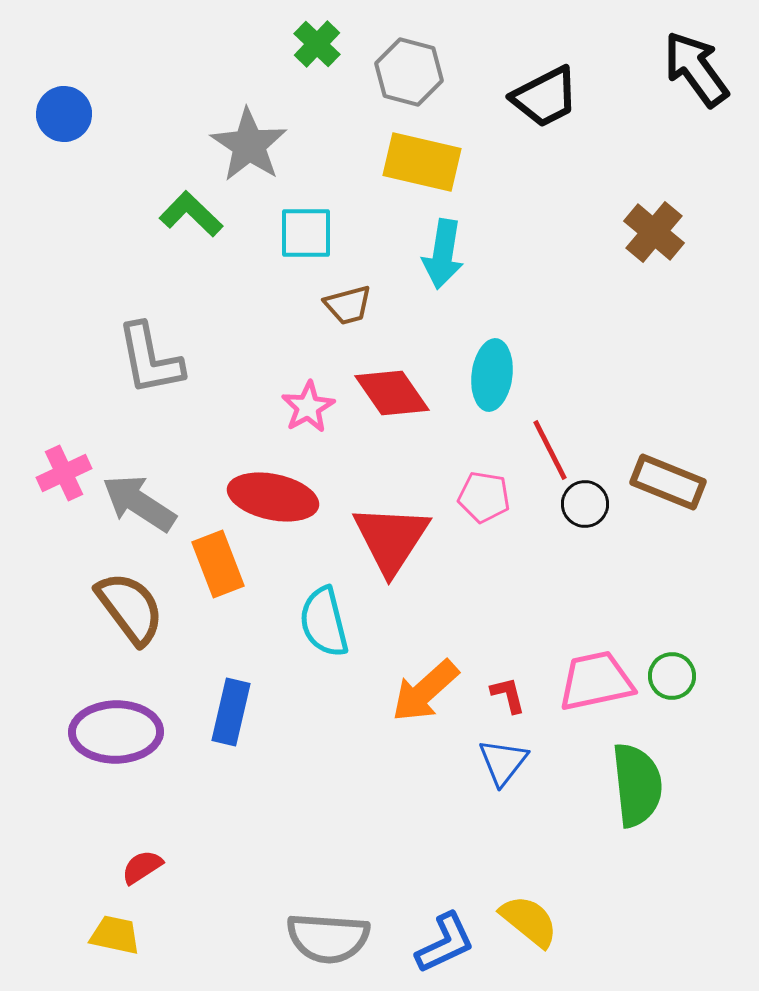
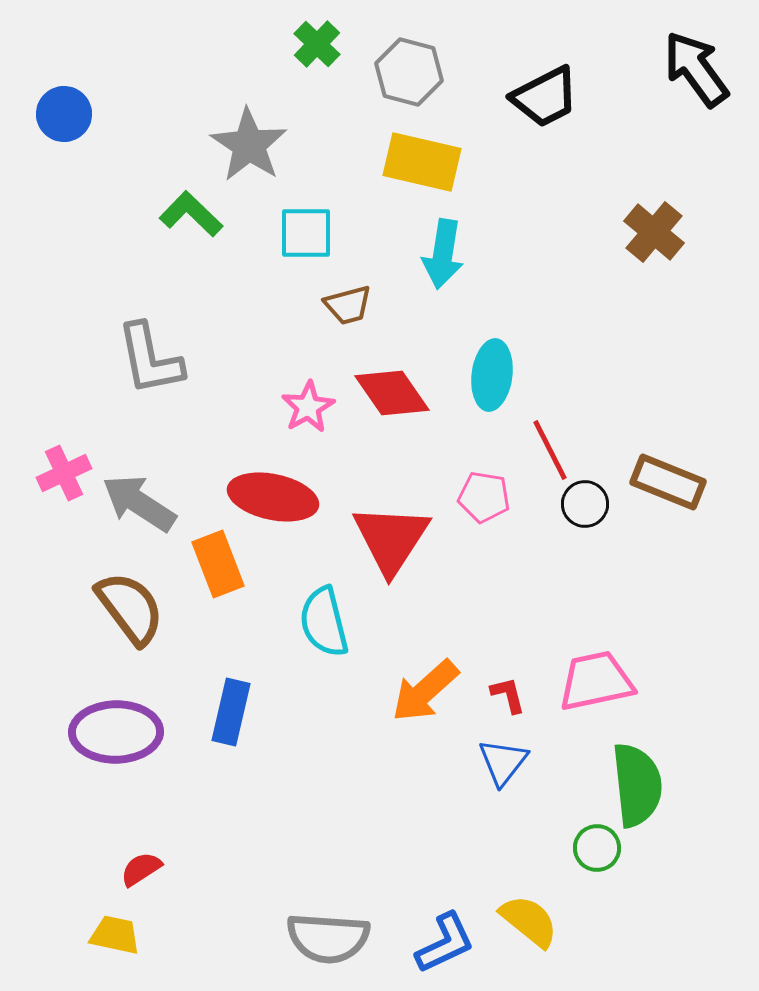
green circle: moved 75 px left, 172 px down
red semicircle: moved 1 px left, 2 px down
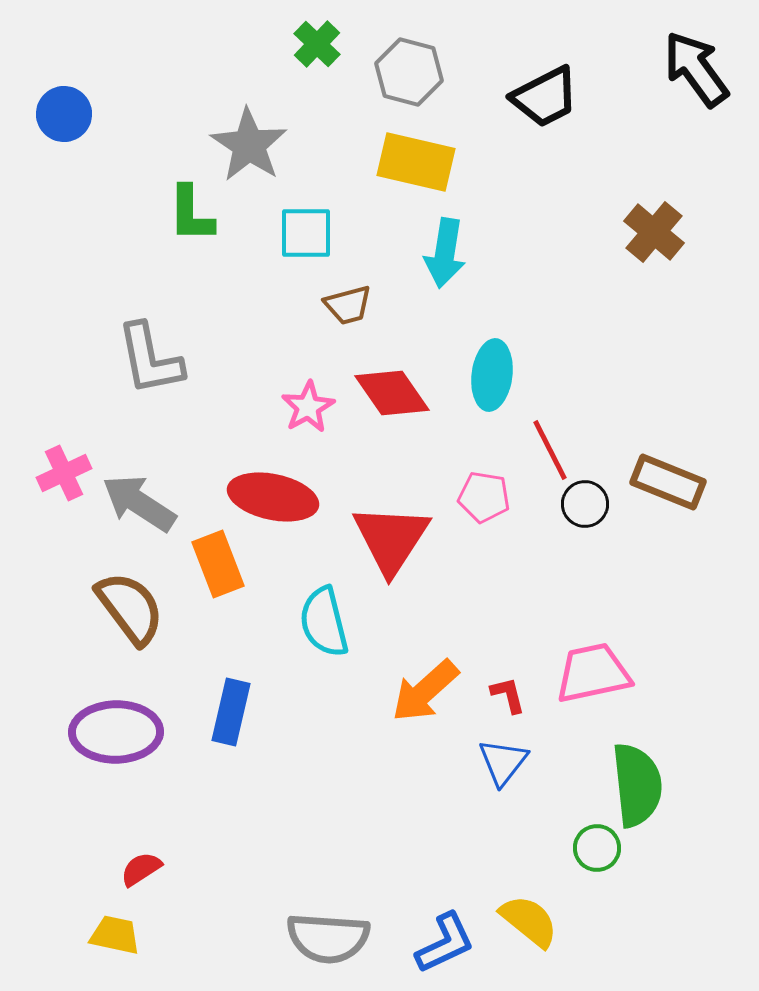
yellow rectangle: moved 6 px left
green L-shape: rotated 134 degrees counterclockwise
cyan arrow: moved 2 px right, 1 px up
pink trapezoid: moved 3 px left, 8 px up
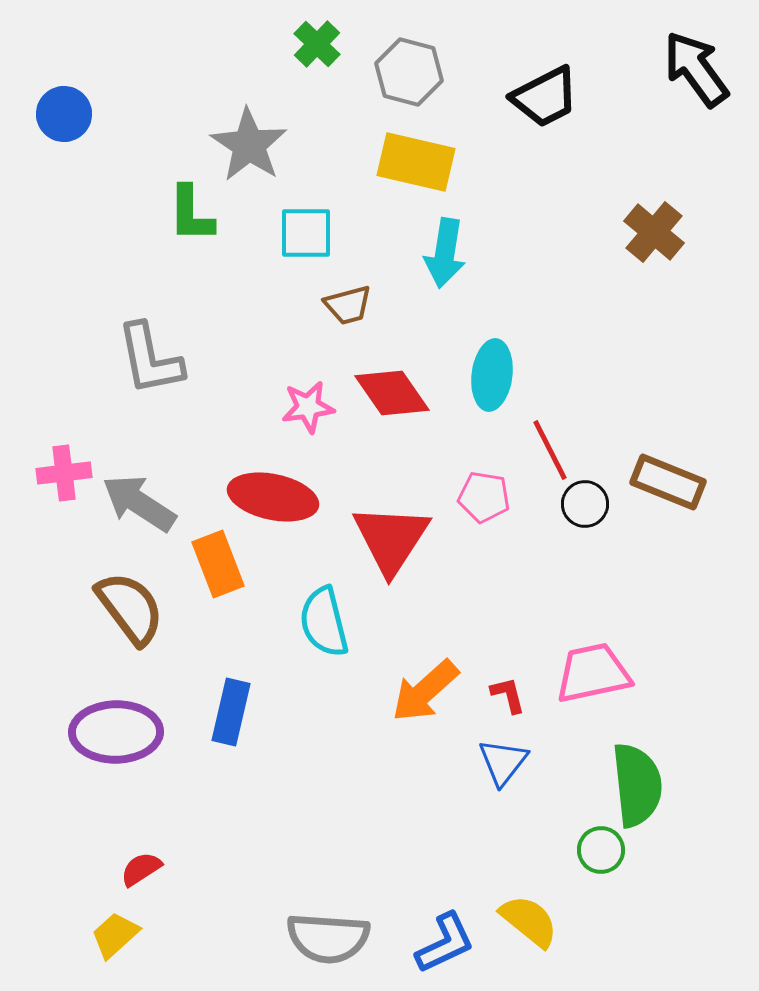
pink star: rotated 22 degrees clockwise
pink cross: rotated 18 degrees clockwise
green circle: moved 4 px right, 2 px down
yellow trapezoid: rotated 54 degrees counterclockwise
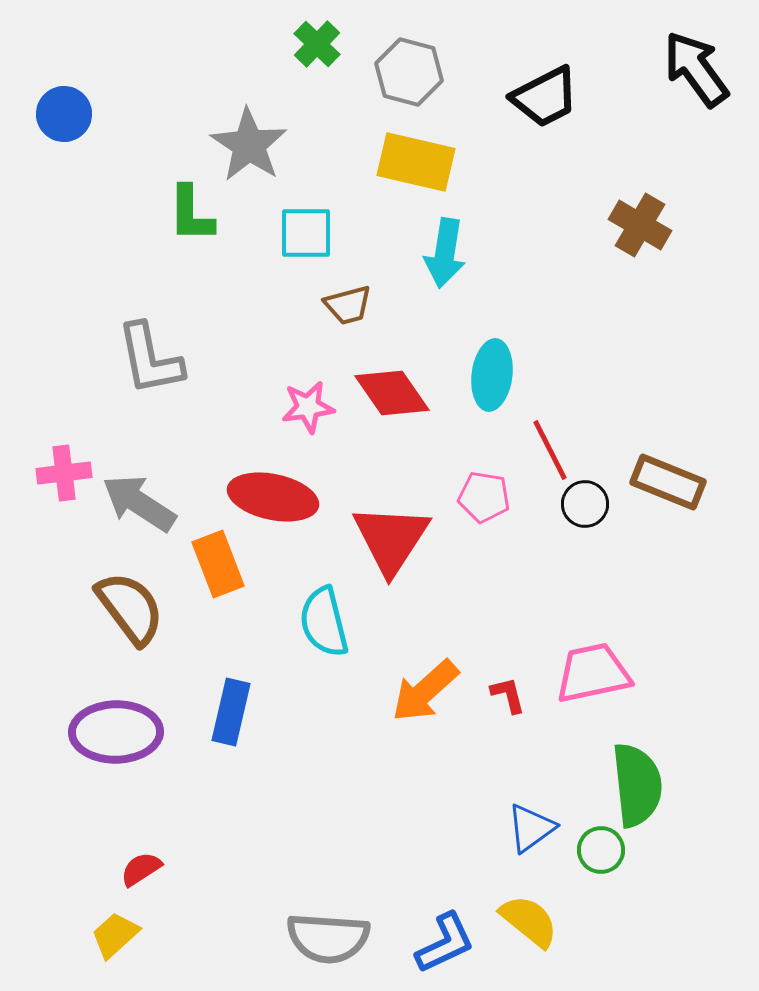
brown cross: moved 14 px left, 7 px up; rotated 10 degrees counterclockwise
blue triangle: moved 28 px right, 66 px down; rotated 16 degrees clockwise
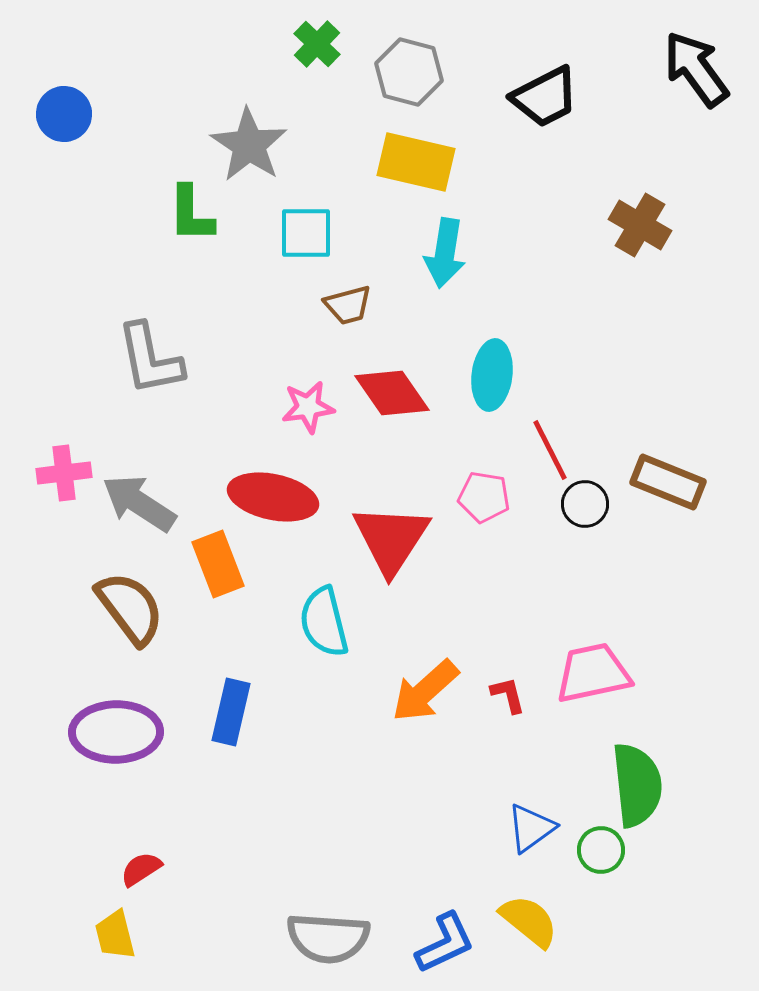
yellow trapezoid: rotated 62 degrees counterclockwise
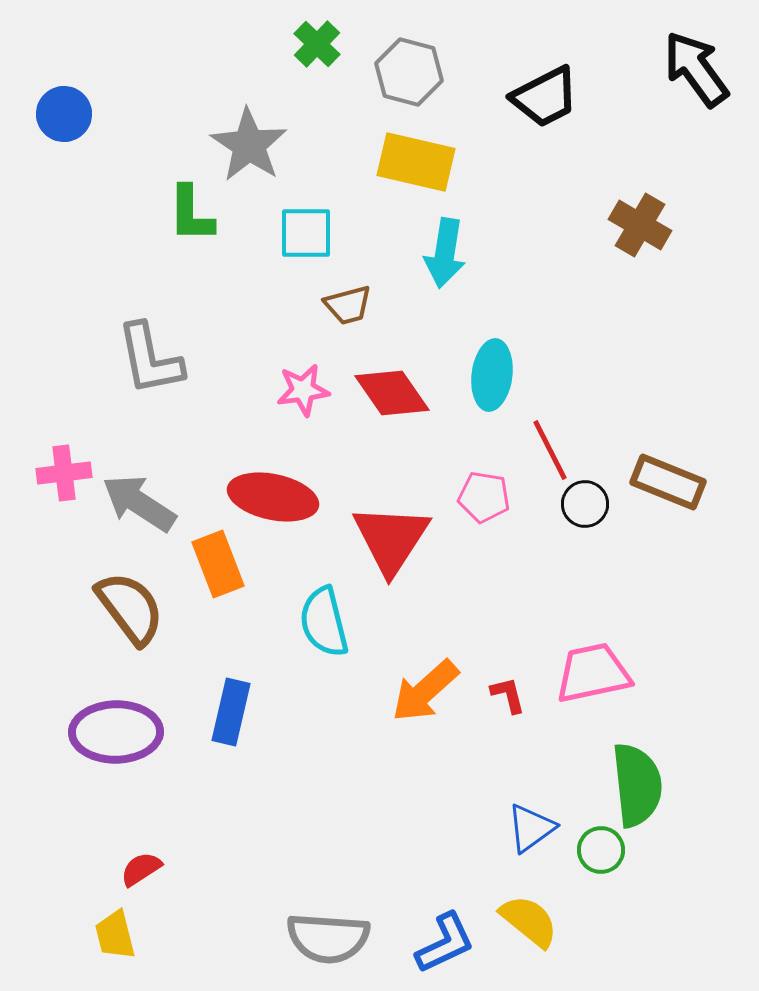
pink star: moved 5 px left, 17 px up
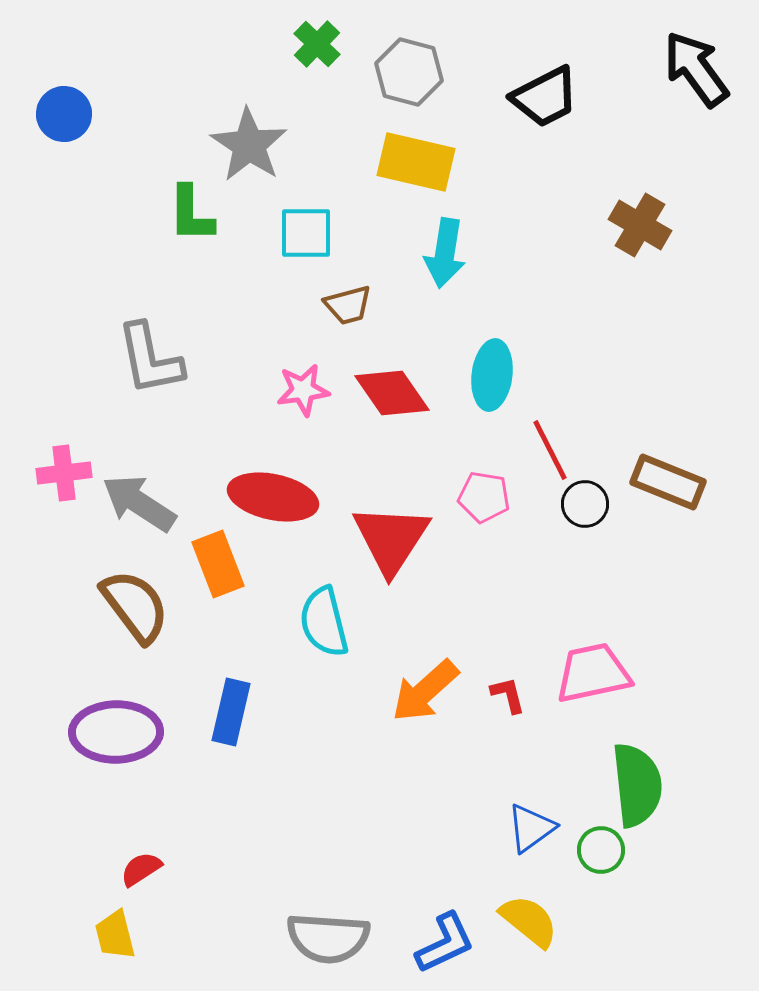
brown semicircle: moved 5 px right, 2 px up
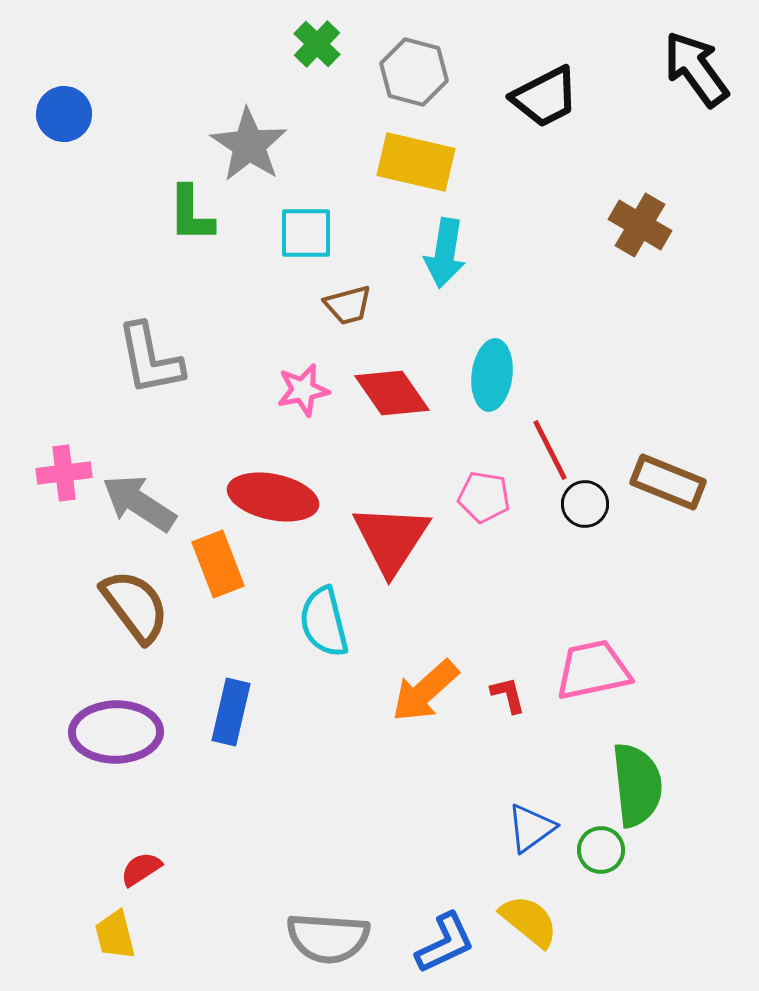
gray hexagon: moved 5 px right
pink star: rotated 4 degrees counterclockwise
pink trapezoid: moved 3 px up
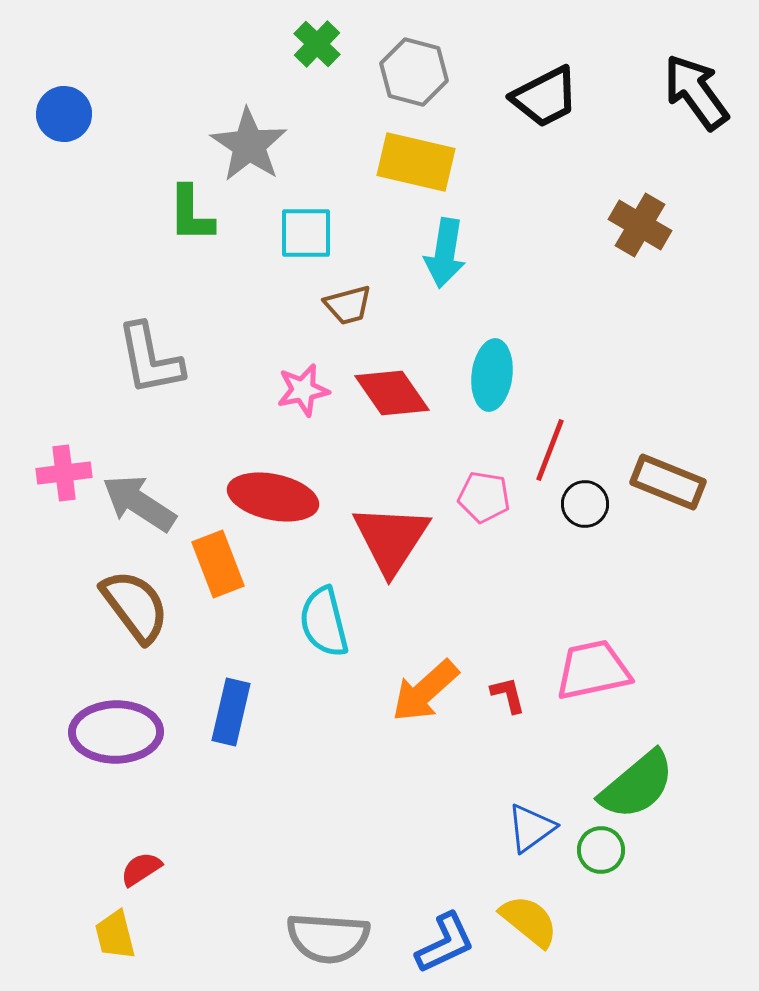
black arrow: moved 23 px down
red line: rotated 48 degrees clockwise
green semicircle: rotated 56 degrees clockwise
